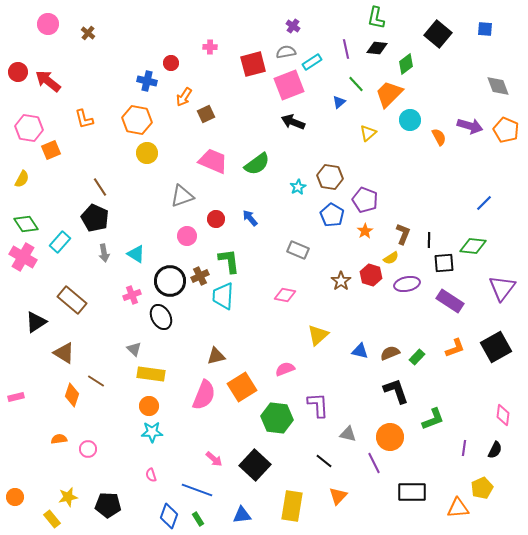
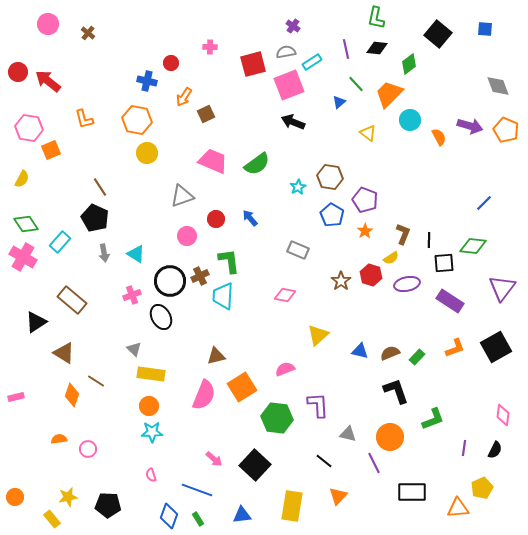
green diamond at (406, 64): moved 3 px right
yellow triangle at (368, 133): rotated 42 degrees counterclockwise
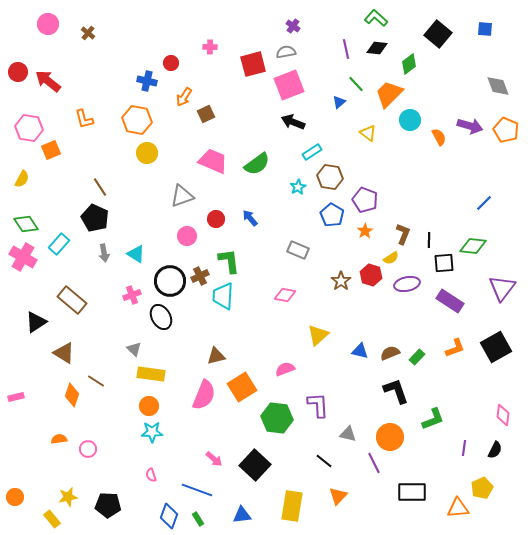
green L-shape at (376, 18): rotated 120 degrees clockwise
cyan rectangle at (312, 62): moved 90 px down
cyan rectangle at (60, 242): moved 1 px left, 2 px down
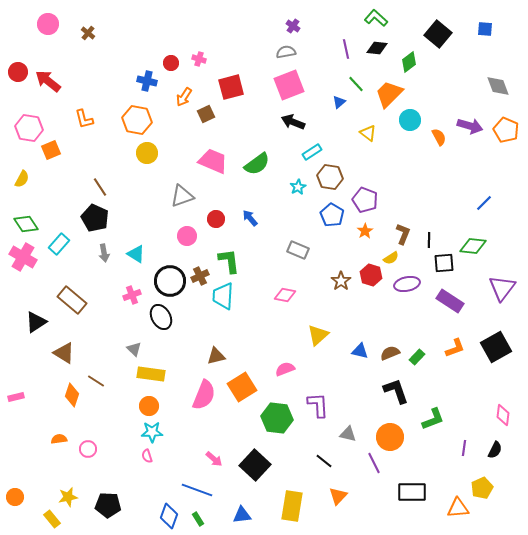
pink cross at (210, 47): moved 11 px left, 12 px down; rotated 16 degrees clockwise
red square at (253, 64): moved 22 px left, 23 px down
green diamond at (409, 64): moved 2 px up
pink semicircle at (151, 475): moved 4 px left, 19 px up
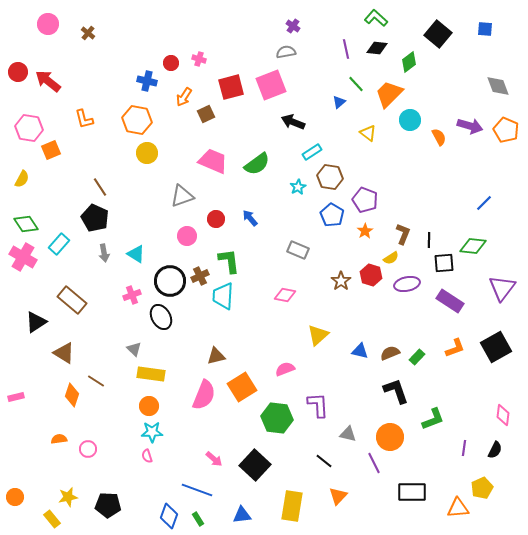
pink square at (289, 85): moved 18 px left
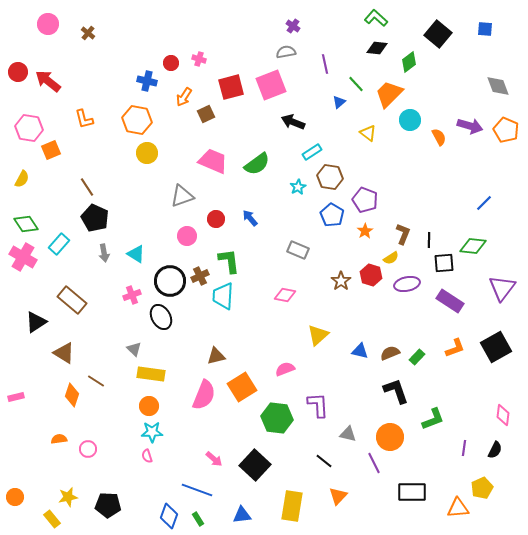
purple line at (346, 49): moved 21 px left, 15 px down
brown line at (100, 187): moved 13 px left
